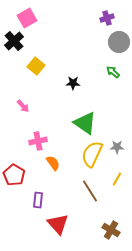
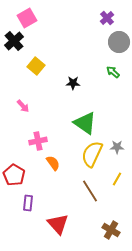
purple cross: rotated 24 degrees counterclockwise
purple rectangle: moved 10 px left, 3 px down
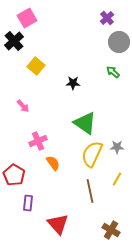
pink cross: rotated 12 degrees counterclockwise
brown line: rotated 20 degrees clockwise
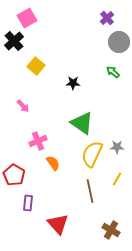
green triangle: moved 3 px left
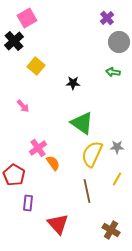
green arrow: rotated 32 degrees counterclockwise
pink cross: moved 7 px down; rotated 12 degrees counterclockwise
brown line: moved 3 px left
